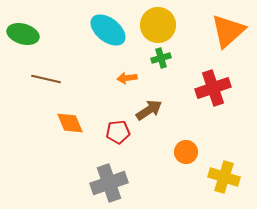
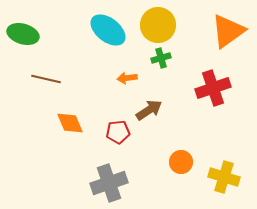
orange triangle: rotated 6 degrees clockwise
orange circle: moved 5 px left, 10 px down
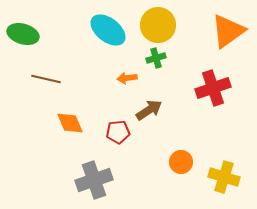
green cross: moved 5 px left
gray cross: moved 15 px left, 3 px up
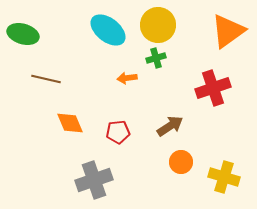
brown arrow: moved 21 px right, 16 px down
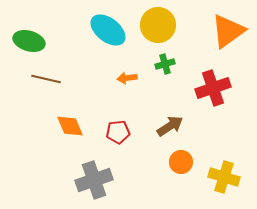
green ellipse: moved 6 px right, 7 px down
green cross: moved 9 px right, 6 px down
orange diamond: moved 3 px down
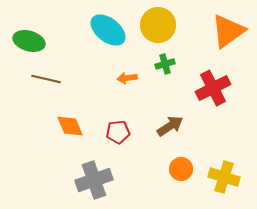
red cross: rotated 8 degrees counterclockwise
orange circle: moved 7 px down
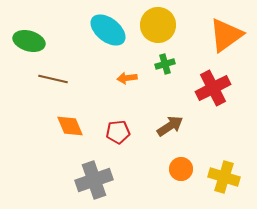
orange triangle: moved 2 px left, 4 px down
brown line: moved 7 px right
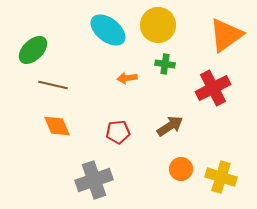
green ellipse: moved 4 px right, 9 px down; rotated 60 degrees counterclockwise
green cross: rotated 24 degrees clockwise
brown line: moved 6 px down
orange diamond: moved 13 px left
yellow cross: moved 3 px left
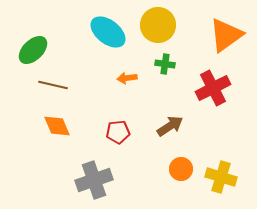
cyan ellipse: moved 2 px down
